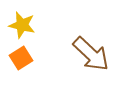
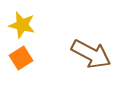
brown arrow: rotated 15 degrees counterclockwise
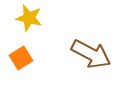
yellow star: moved 7 px right, 7 px up
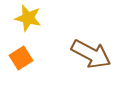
yellow star: moved 1 px left
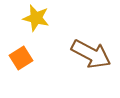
yellow star: moved 8 px right
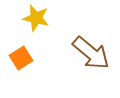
brown arrow: moved 1 px up; rotated 12 degrees clockwise
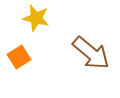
orange square: moved 2 px left, 1 px up
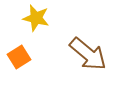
brown arrow: moved 3 px left, 1 px down
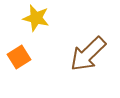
brown arrow: rotated 96 degrees clockwise
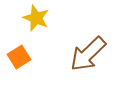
yellow star: rotated 8 degrees clockwise
